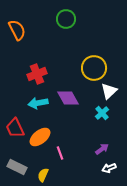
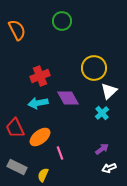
green circle: moved 4 px left, 2 px down
red cross: moved 3 px right, 2 px down
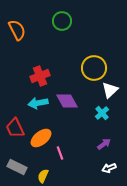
white triangle: moved 1 px right, 1 px up
purple diamond: moved 1 px left, 3 px down
orange ellipse: moved 1 px right, 1 px down
purple arrow: moved 2 px right, 5 px up
yellow semicircle: moved 1 px down
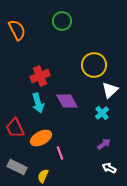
yellow circle: moved 3 px up
cyan arrow: rotated 96 degrees counterclockwise
orange ellipse: rotated 10 degrees clockwise
white arrow: rotated 48 degrees clockwise
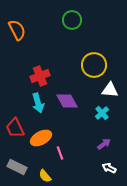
green circle: moved 10 px right, 1 px up
white triangle: rotated 48 degrees clockwise
yellow semicircle: moved 2 px right; rotated 64 degrees counterclockwise
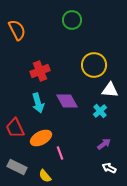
red cross: moved 5 px up
cyan cross: moved 2 px left, 2 px up
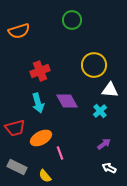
orange semicircle: moved 2 px right, 1 px down; rotated 100 degrees clockwise
red trapezoid: rotated 80 degrees counterclockwise
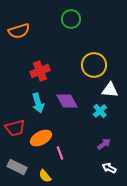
green circle: moved 1 px left, 1 px up
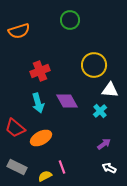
green circle: moved 1 px left, 1 px down
red trapezoid: rotated 55 degrees clockwise
pink line: moved 2 px right, 14 px down
yellow semicircle: rotated 104 degrees clockwise
